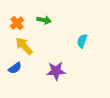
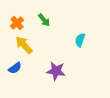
green arrow: rotated 40 degrees clockwise
cyan semicircle: moved 2 px left, 1 px up
yellow arrow: moved 1 px up
purple star: rotated 12 degrees clockwise
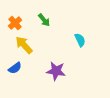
orange cross: moved 2 px left
cyan semicircle: rotated 136 degrees clockwise
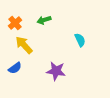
green arrow: rotated 112 degrees clockwise
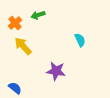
green arrow: moved 6 px left, 5 px up
yellow arrow: moved 1 px left, 1 px down
blue semicircle: moved 20 px down; rotated 104 degrees counterclockwise
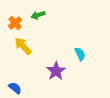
cyan semicircle: moved 14 px down
purple star: rotated 30 degrees clockwise
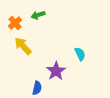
blue semicircle: moved 22 px right; rotated 64 degrees clockwise
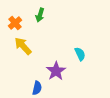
green arrow: moved 2 px right; rotated 56 degrees counterclockwise
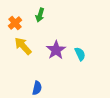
purple star: moved 21 px up
